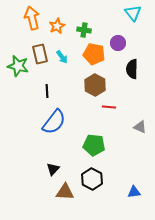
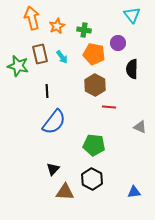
cyan triangle: moved 1 px left, 2 px down
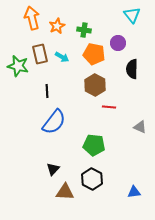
cyan arrow: rotated 24 degrees counterclockwise
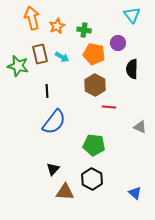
blue triangle: moved 1 px right, 1 px down; rotated 48 degrees clockwise
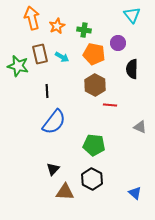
red line: moved 1 px right, 2 px up
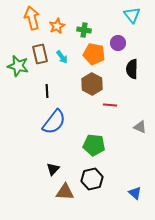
cyan arrow: rotated 24 degrees clockwise
brown hexagon: moved 3 px left, 1 px up
black hexagon: rotated 20 degrees clockwise
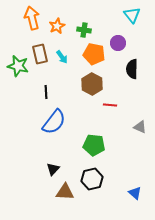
black line: moved 1 px left, 1 px down
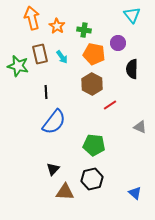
orange star: rotated 14 degrees counterclockwise
red line: rotated 40 degrees counterclockwise
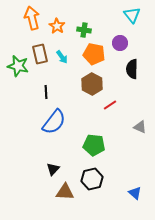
purple circle: moved 2 px right
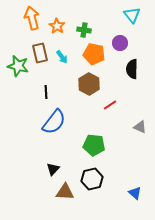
brown rectangle: moved 1 px up
brown hexagon: moved 3 px left
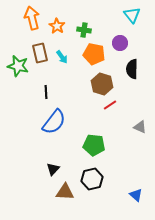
brown hexagon: moved 13 px right; rotated 10 degrees counterclockwise
blue triangle: moved 1 px right, 2 px down
